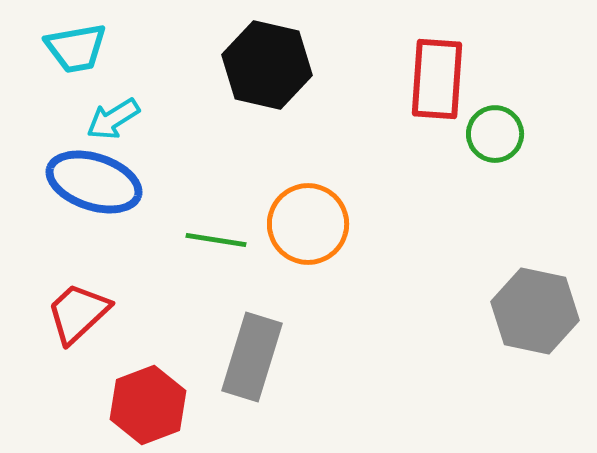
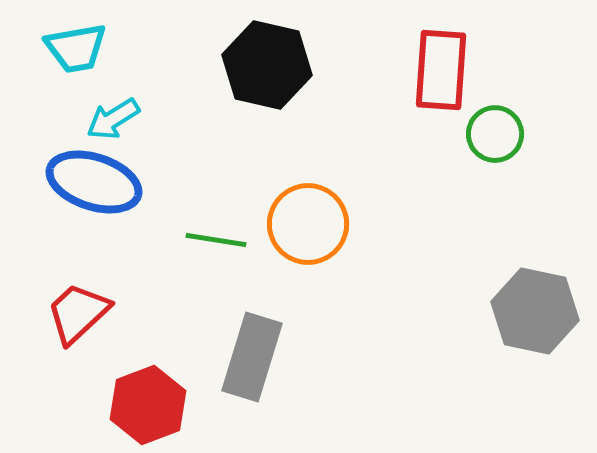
red rectangle: moved 4 px right, 9 px up
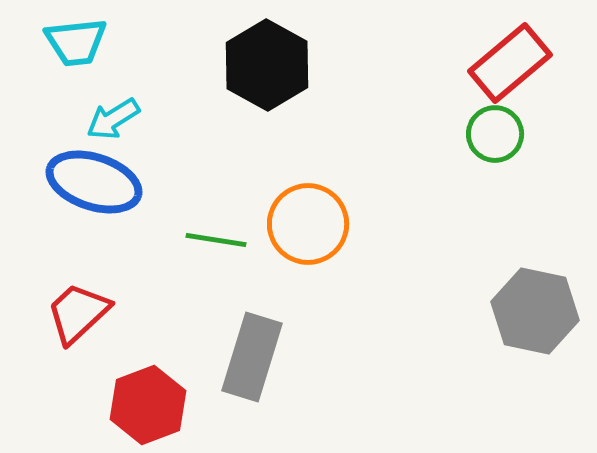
cyan trapezoid: moved 6 px up; rotated 4 degrees clockwise
black hexagon: rotated 16 degrees clockwise
red rectangle: moved 69 px right, 7 px up; rotated 46 degrees clockwise
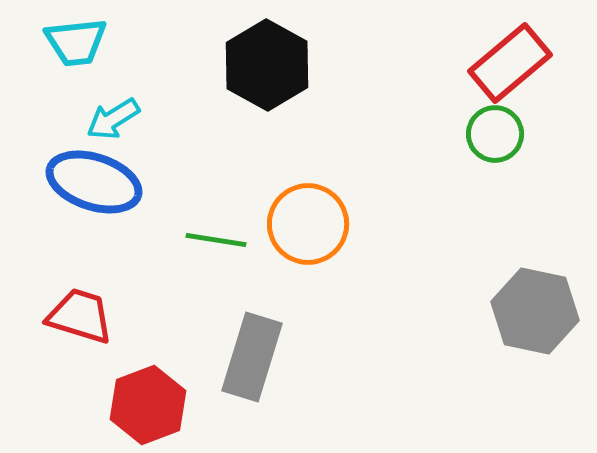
red trapezoid: moved 2 px right, 3 px down; rotated 60 degrees clockwise
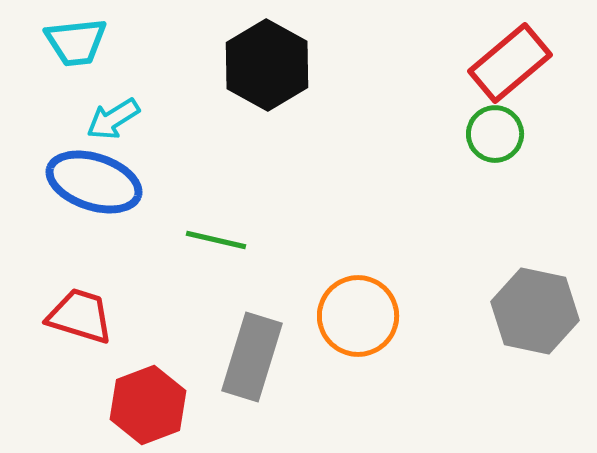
orange circle: moved 50 px right, 92 px down
green line: rotated 4 degrees clockwise
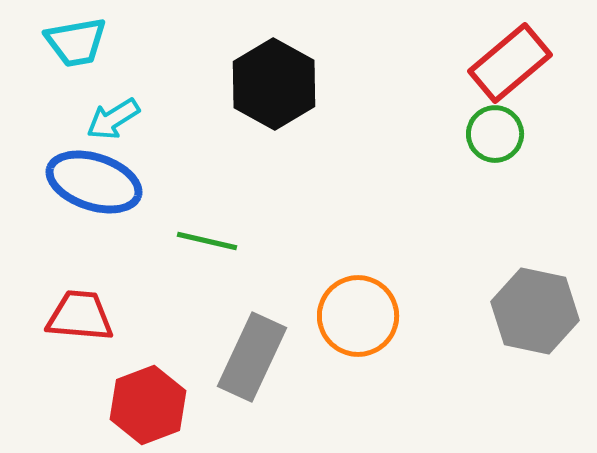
cyan trapezoid: rotated 4 degrees counterclockwise
black hexagon: moved 7 px right, 19 px down
green line: moved 9 px left, 1 px down
red trapezoid: rotated 12 degrees counterclockwise
gray rectangle: rotated 8 degrees clockwise
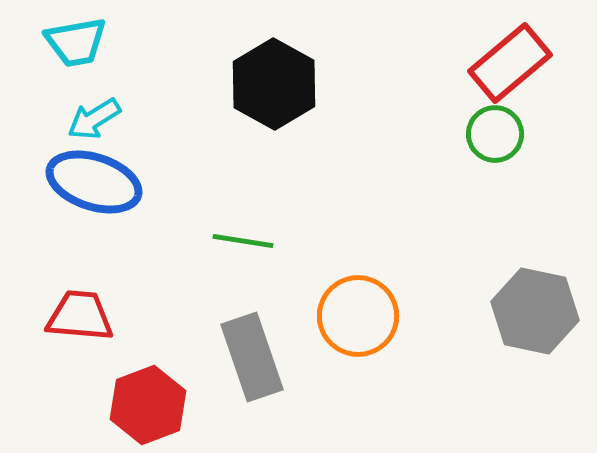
cyan arrow: moved 19 px left
green line: moved 36 px right; rotated 4 degrees counterclockwise
gray rectangle: rotated 44 degrees counterclockwise
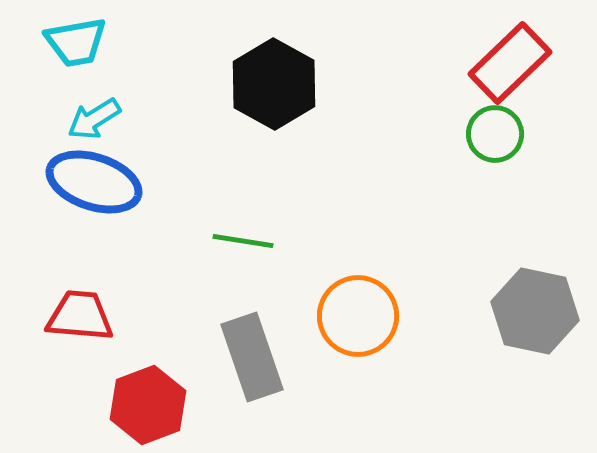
red rectangle: rotated 4 degrees counterclockwise
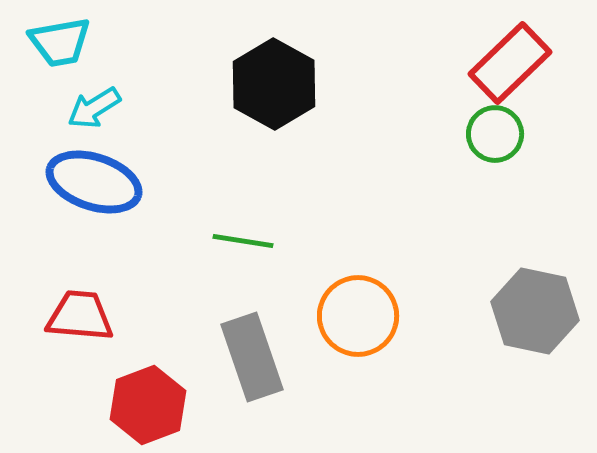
cyan trapezoid: moved 16 px left
cyan arrow: moved 11 px up
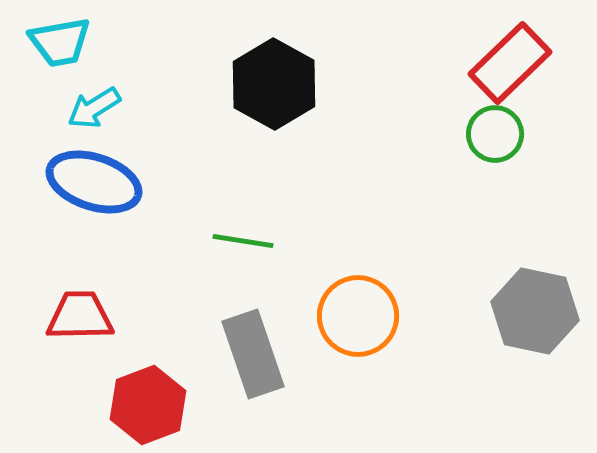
red trapezoid: rotated 6 degrees counterclockwise
gray rectangle: moved 1 px right, 3 px up
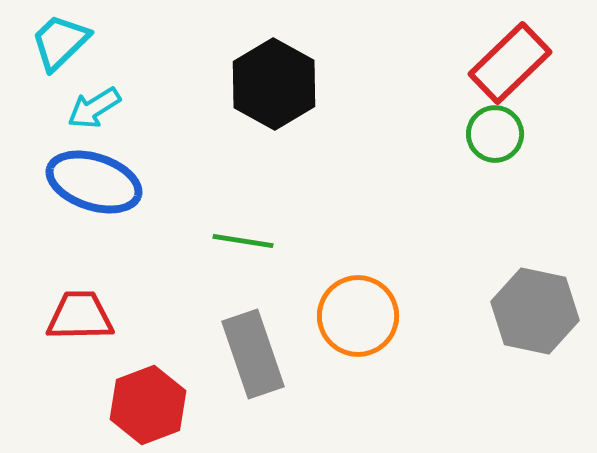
cyan trapezoid: rotated 146 degrees clockwise
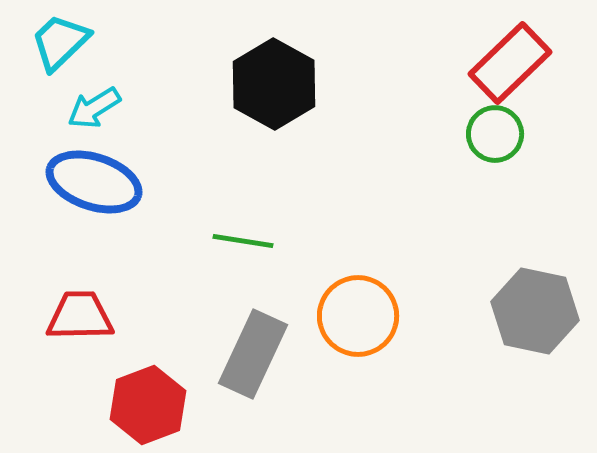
gray rectangle: rotated 44 degrees clockwise
